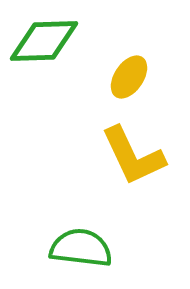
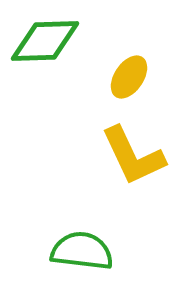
green diamond: moved 1 px right
green semicircle: moved 1 px right, 3 px down
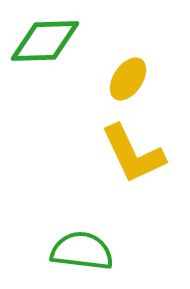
yellow ellipse: moved 1 px left, 2 px down
yellow L-shape: moved 2 px up
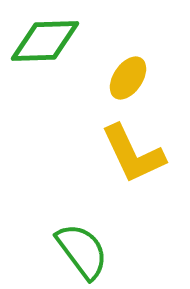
yellow ellipse: moved 1 px up
green semicircle: rotated 46 degrees clockwise
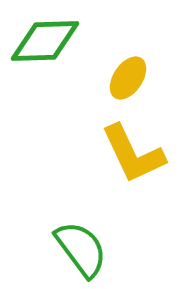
green semicircle: moved 1 px left, 2 px up
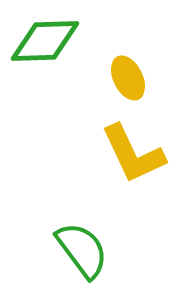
yellow ellipse: rotated 60 degrees counterclockwise
green semicircle: moved 1 px right, 1 px down
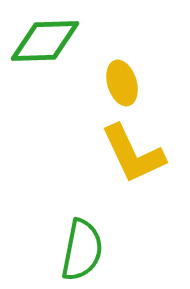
yellow ellipse: moved 6 px left, 5 px down; rotated 9 degrees clockwise
green semicircle: rotated 48 degrees clockwise
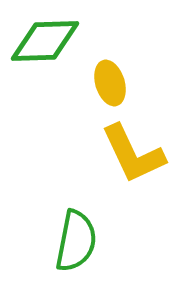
yellow ellipse: moved 12 px left
green semicircle: moved 6 px left, 9 px up
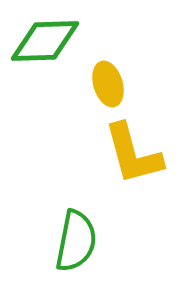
yellow ellipse: moved 2 px left, 1 px down
yellow L-shape: rotated 10 degrees clockwise
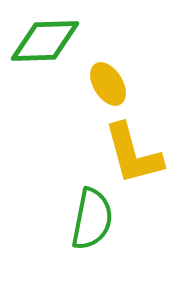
yellow ellipse: rotated 15 degrees counterclockwise
green semicircle: moved 16 px right, 22 px up
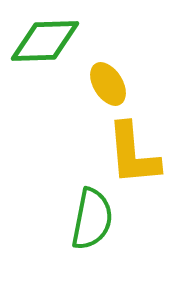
yellow L-shape: rotated 10 degrees clockwise
